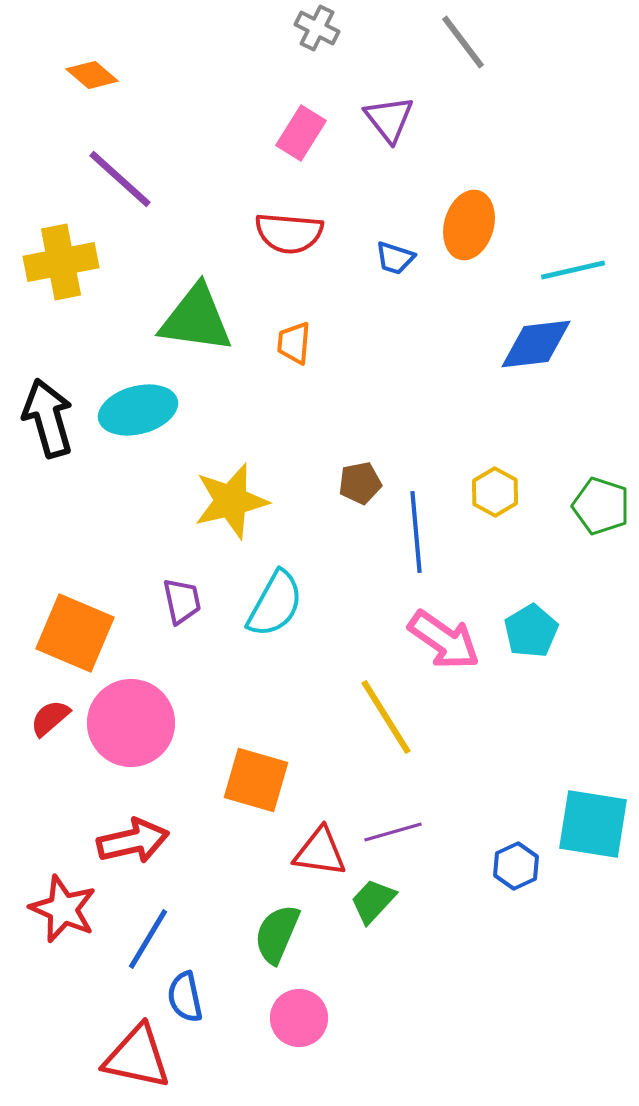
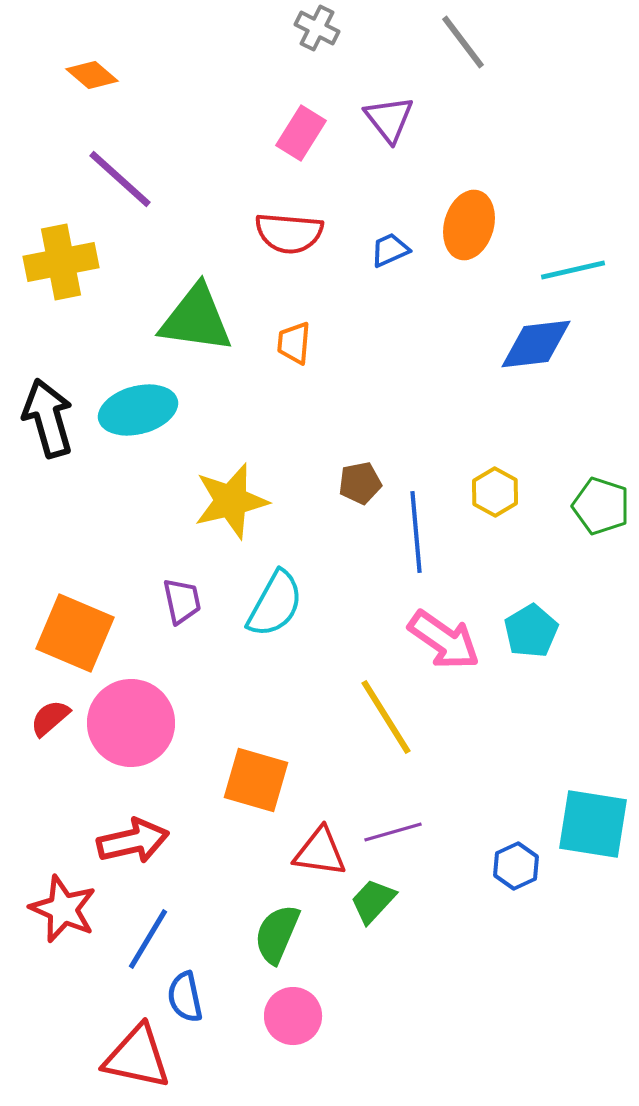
blue trapezoid at (395, 258): moved 5 px left, 8 px up; rotated 138 degrees clockwise
pink circle at (299, 1018): moved 6 px left, 2 px up
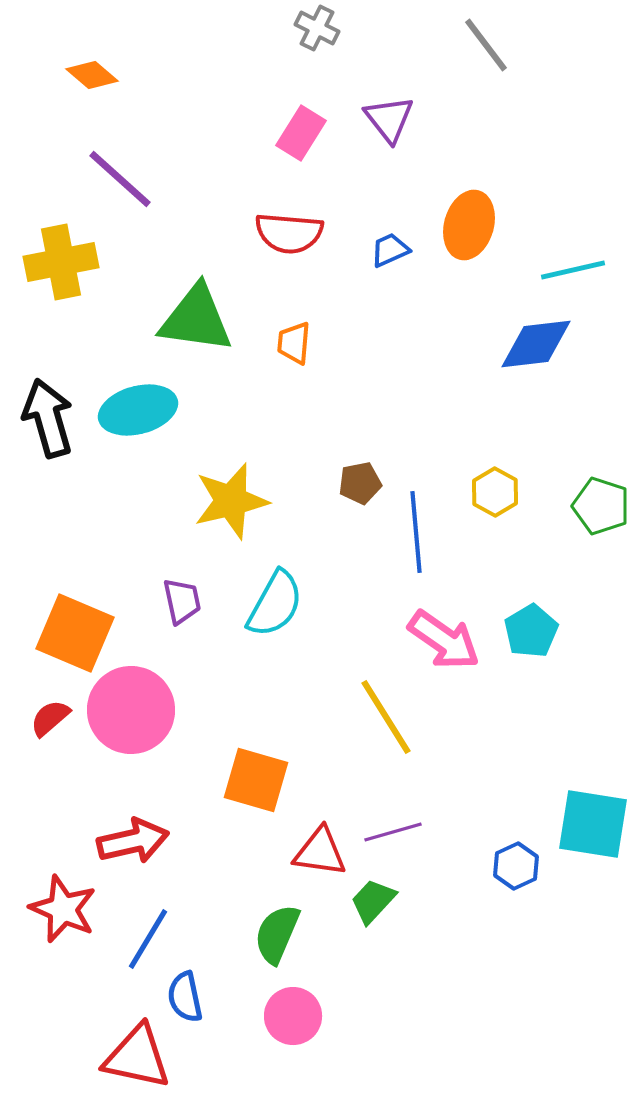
gray line at (463, 42): moved 23 px right, 3 px down
pink circle at (131, 723): moved 13 px up
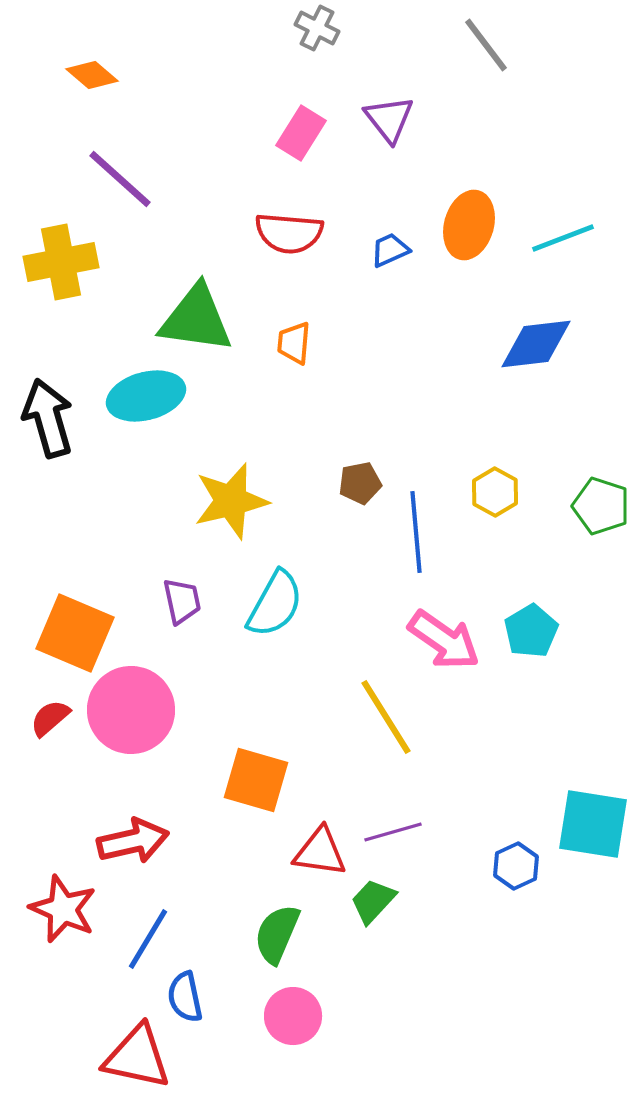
cyan line at (573, 270): moved 10 px left, 32 px up; rotated 8 degrees counterclockwise
cyan ellipse at (138, 410): moved 8 px right, 14 px up
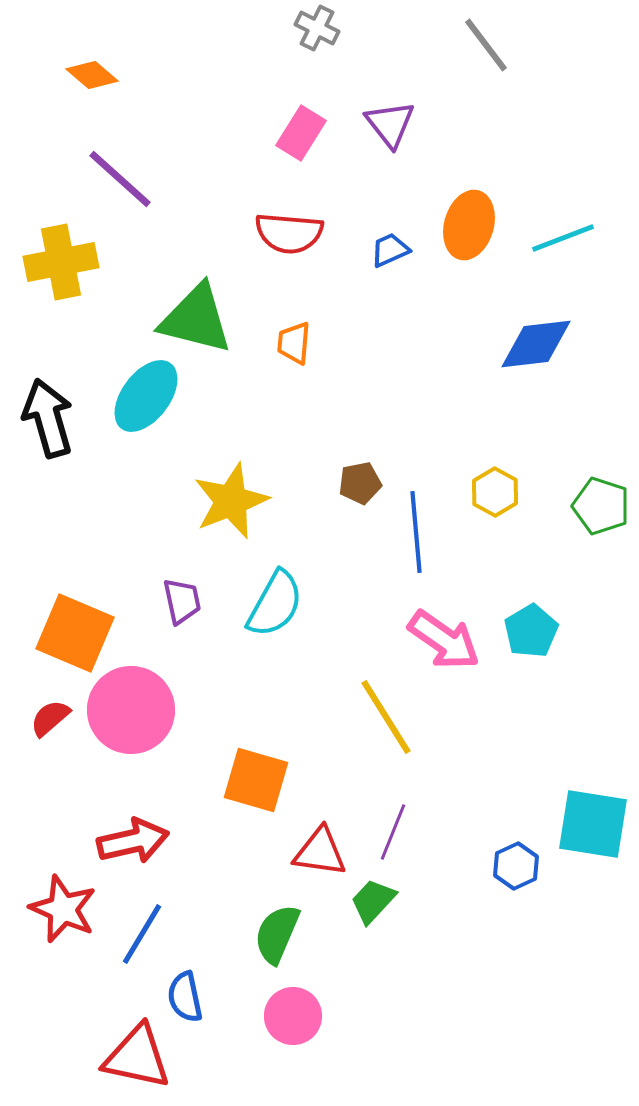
purple triangle at (389, 119): moved 1 px right, 5 px down
green triangle at (196, 319): rotated 6 degrees clockwise
cyan ellipse at (146, 396): rotated 38 degrees counterclockwise
yellow star at (231, 501): rotated 8 degrees counterclockwise
purple line at (393, 832): rotated 52 degrees counterclockwise
blue line at (148, 939): moved 6 px left, 5 px up
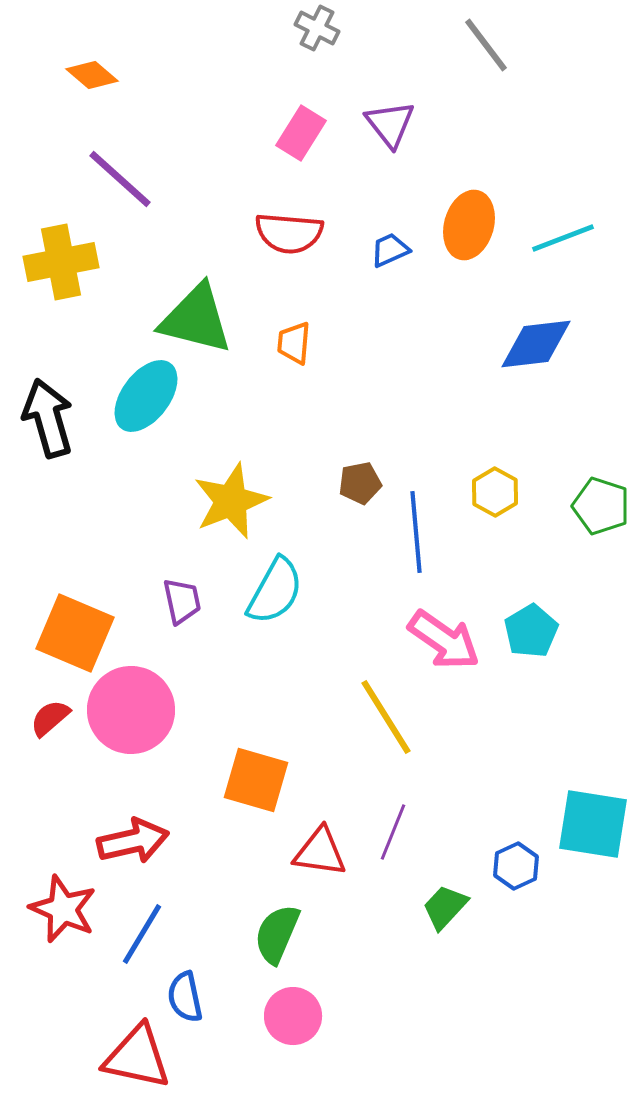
cyan semicircle at (275, 604): moved 13 px up
green trapezoid at (373, 901): moved 72 px right, 6 px down
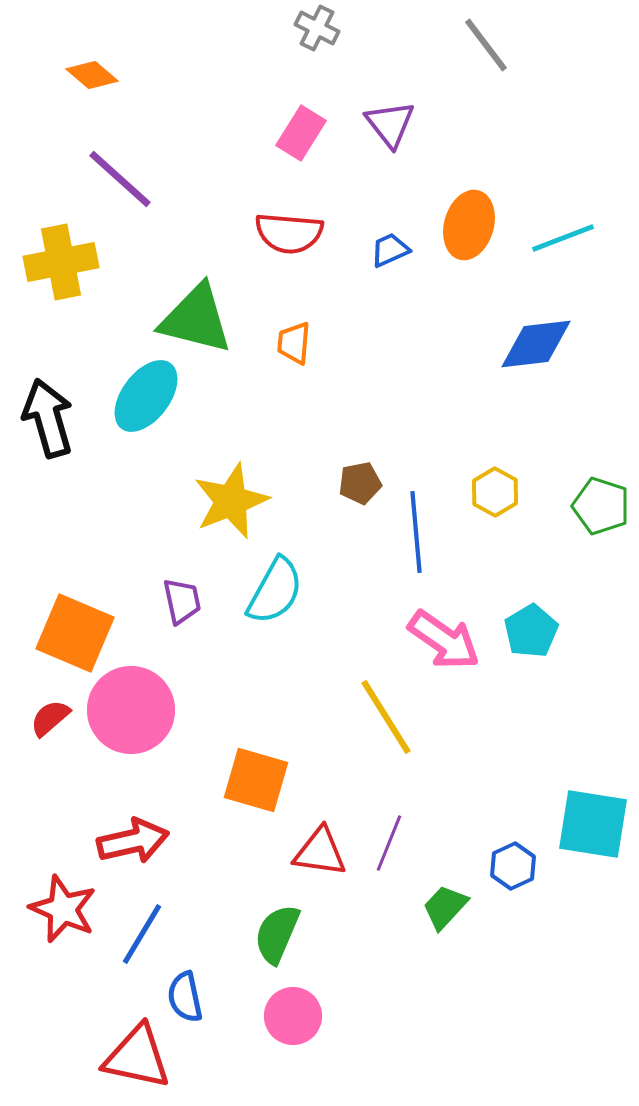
purple line at (393, 832): moved 4 px left, 11 px down
blue hexagon at (516, 866): moved 3 px left
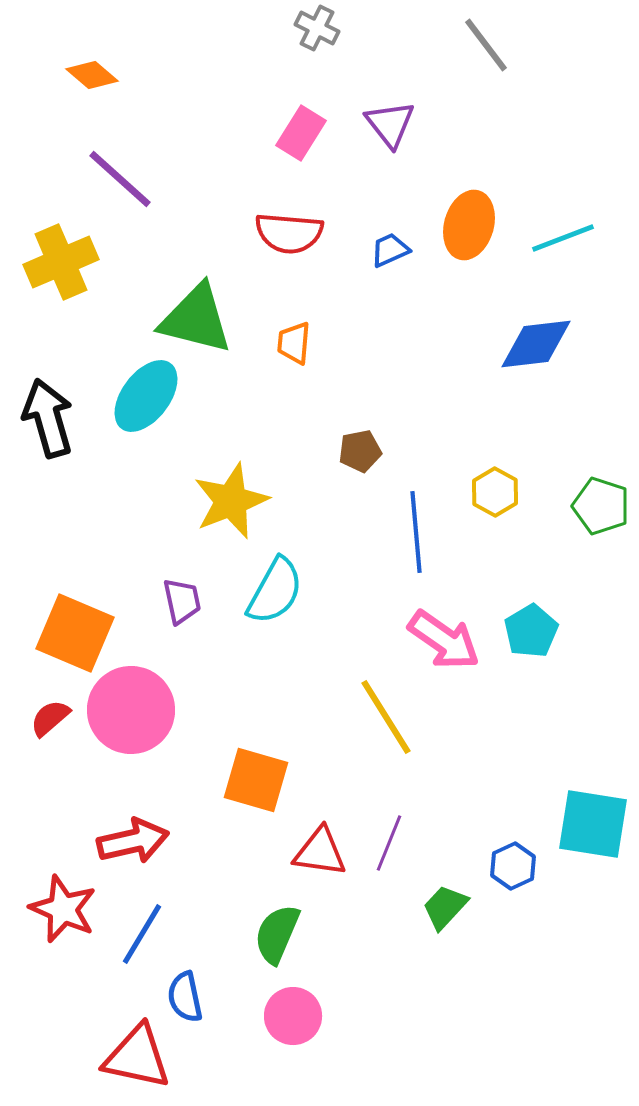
yellow cross at (61, 262): rotated 12 degrees counterclockwise
brown pentagon at (360, 483): moved 32 px up
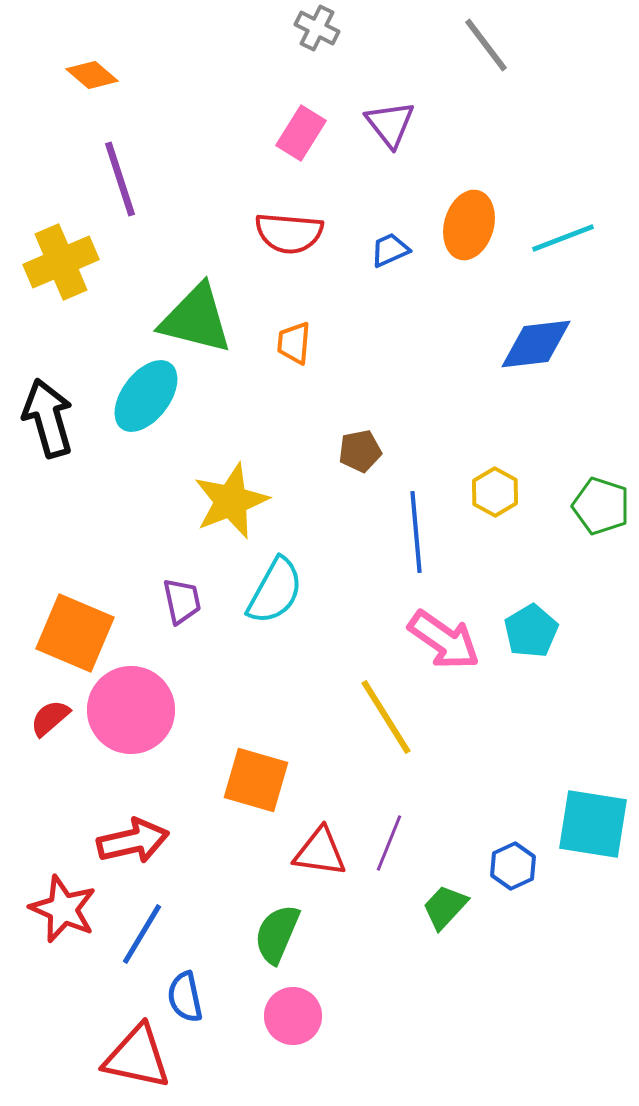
purple line at (120, 179): rotated 30 degrees clockwise
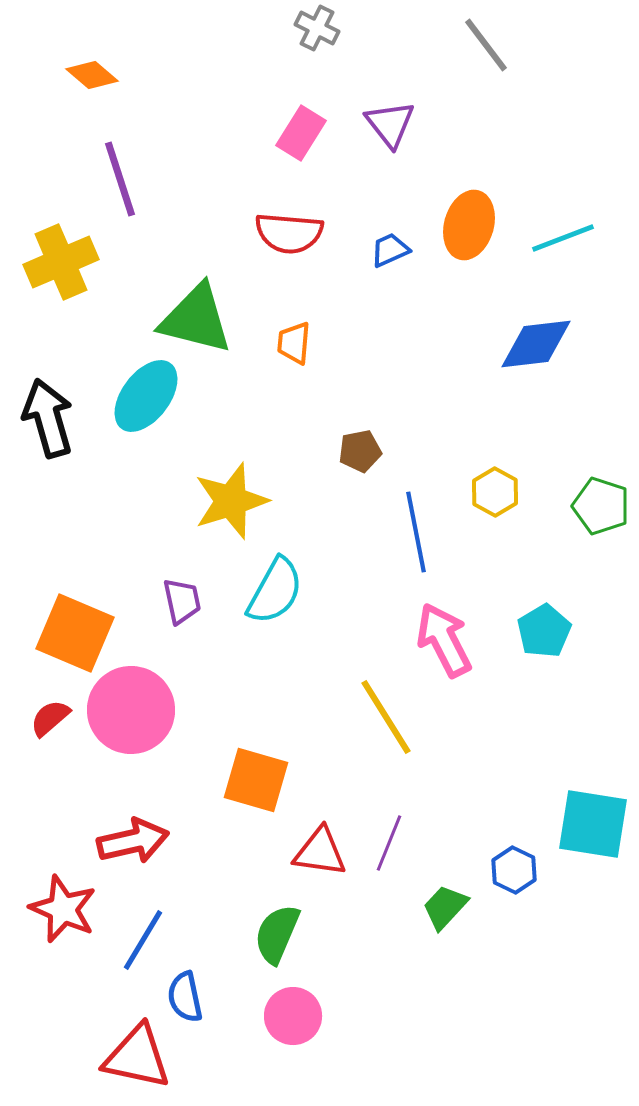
yellow star at (231, 501): rotated 4 degrees clockwise
blue line at (416, 532): rotated 6 degrees counterclockwise
cyan pentagon at (531, 631): moved 13 px right
pink arrow at (444, 640): rotated 152 degrees counterclockwise
blue hexagon at (513, 866): moved 1 px right, 4 px down; rotated 9 degrees counterclockwise
blue line at (142, 934): moved 1 px right, 6 px down
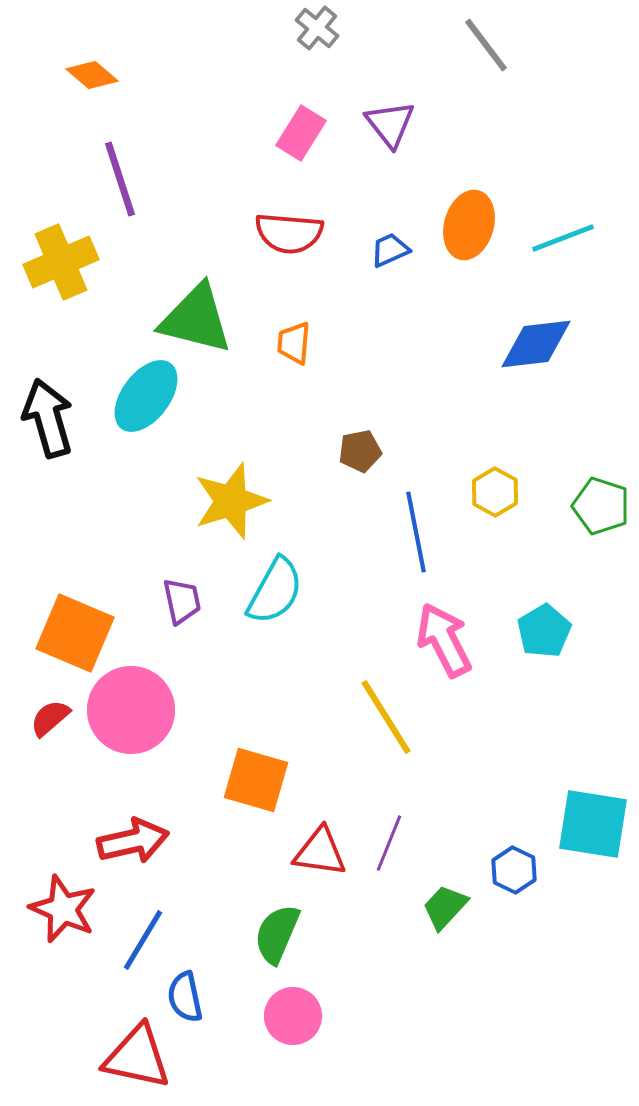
gray cross at (317, 28): rotated 12 degrees clockwise
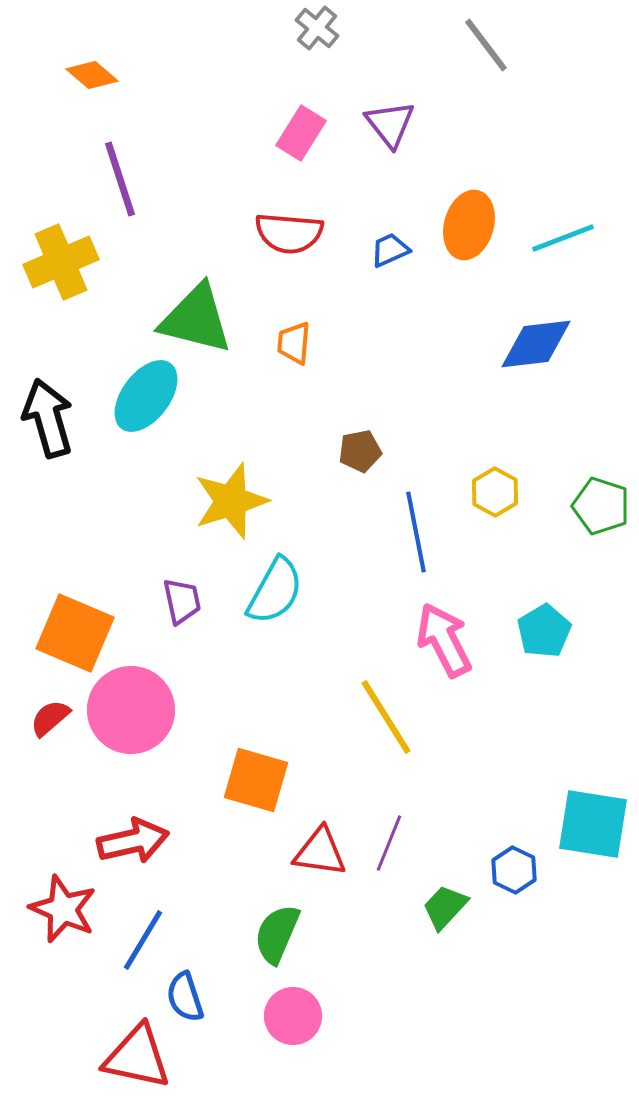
blue semicircle at (185, 997): rotated 6 degrees counterclockwise
